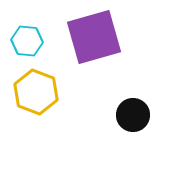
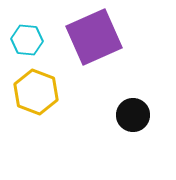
purple square: rotated 8 degrees counterclockwise
cyan hexagon: moved 1 px up
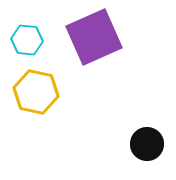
yellow hexagon: rotated 9 degrees counterclockwise
black circle: moved 14 px right, 29 px down
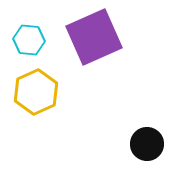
cyan hexagon: moved 2 px right
yellow hexagon: rotated 24 degrees clockwise
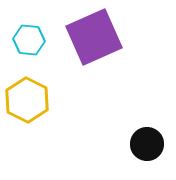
yellow hexagon: moved 9 px left, 8 px down; rotated 9 degrees counterclockwise
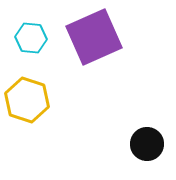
cyan hexagon: moved 2 px right, 2 px up
yellow hexagon: rotated 9 degrees counterclockwise
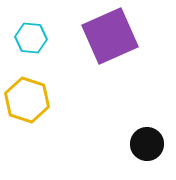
purple square: moved 16 px right, 1 px up
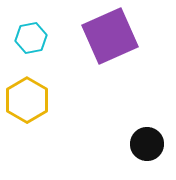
cyan hexagon: rotated 16 degrees counterclockwise
yellow hexagon: rotated 12 degrees clockwise
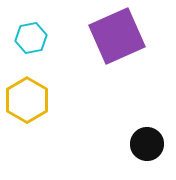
purple square: moved 7 px right
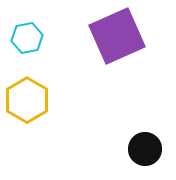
cyan hexagon: moved 4 px left
black circle: moved 2 px left, 5 px down
